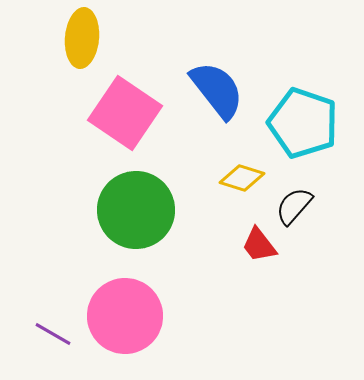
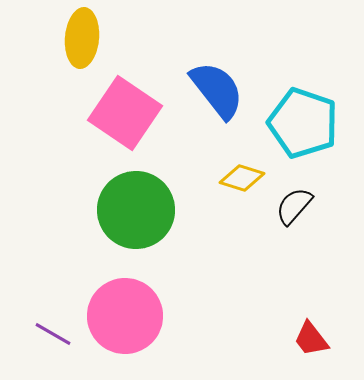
red trapezoid: moved 52 px right, 94 px down
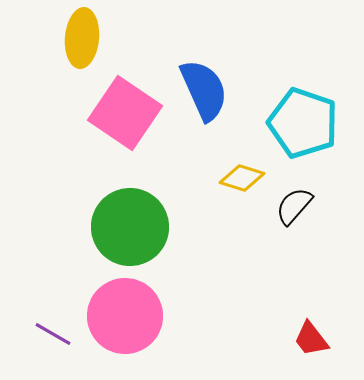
blue semicircle: moved 13 px left; rotated 14 degrees clockwise
green circle: moved 6 px left, 17 px down
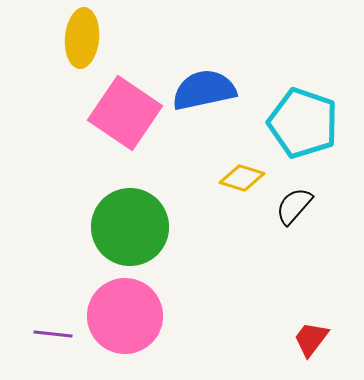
blue semicircle: rotated 78 degrees counterclockwise
purple line: rotated 24 degrees counterclockwise
red trapezoid: rotated 75 degrees clockwise
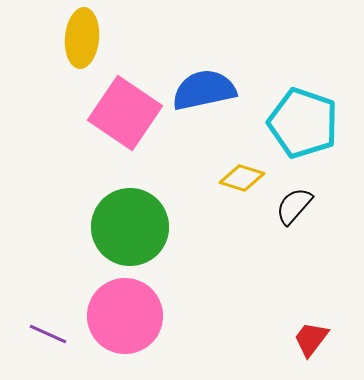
purple line: moved 5 px left; rotated 18 degrees clockwise
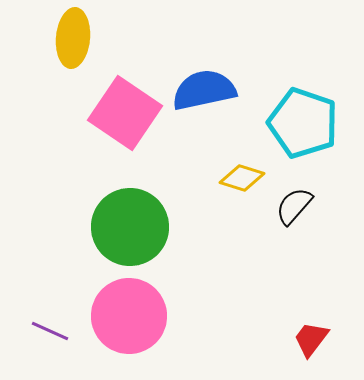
yellow ellipse: moved 9 px left
pink circle: moved 4 px right
purple line: moved 2 px right, 3 px up
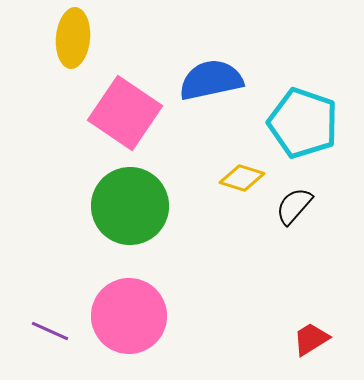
blue semicircle: moved 7 px right, 10 px up
green circle: moved 21 px up
red trapezoid: rotated 21 degrees clockwise
